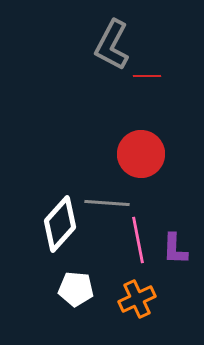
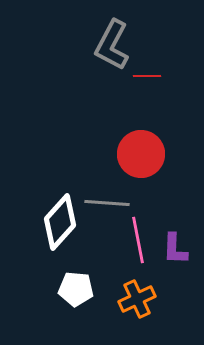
white diamond: moved 2 px up
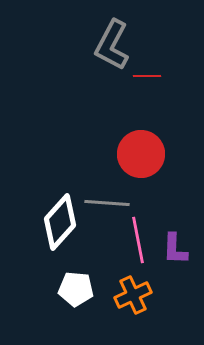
orange cross: moved 4 px left, 4 px up
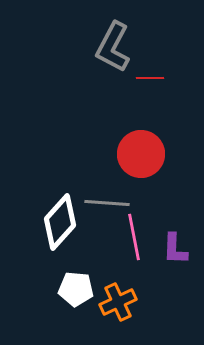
gray L-shape: moved 1 px right, 2 px down
red line: moved 3 px right, 2 px down
pink line: moved 4 px left, 3 px up
orange cross: moved 15 px left, 7 px down
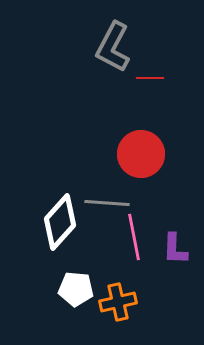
orange cross: rotated 12 degrees clockwise
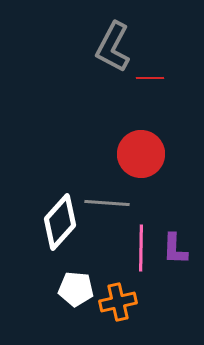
pink line: moved 7 px right, 11 px down; rotated 12 degrees clockwise
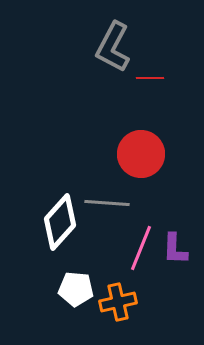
pink line: rotated 21 degrees clockwise
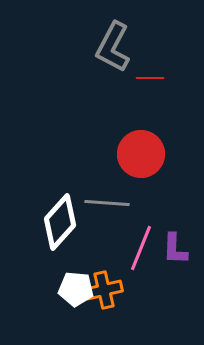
orange cross: moved 14 px left, 12 px up
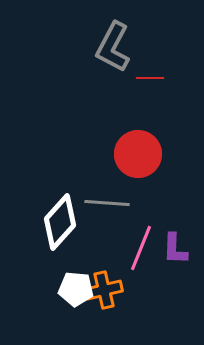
red circle: moved 3 px left
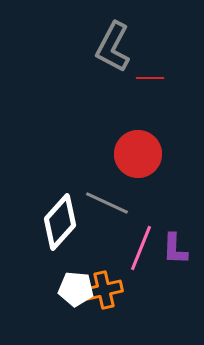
gray line: rotated 21 degrees clockwise
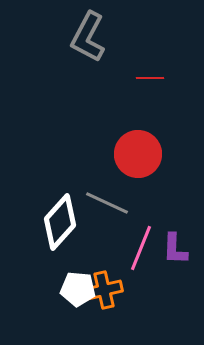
gray L-shape: moved 25 px left, 10 px up
white pentagon: moved 2 px right
